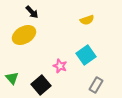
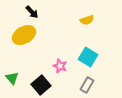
cyan square: moved 2 px right, 2 px down; rotated 24 degrees counterclockwise
gray rectangle: moved 9 px left
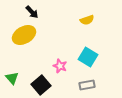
gray rectangle: rotated 49 degrees clockwise
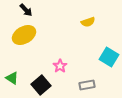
black arrow: moved 6 px left, 2 px up
yellow semicircle: moved 1 px right, 2 px down
cyan square: moved 21 px right
pink star: rotated 16 degrees clockwise
green triangle: rotated 16 degrees counterclockwise
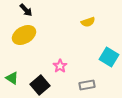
black square: moved 1 px left
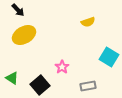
black arrow: moved 8 px left
pink star: moved 2 px right, 1 px down
gray rectangle: moved 1 px right, 1 px down
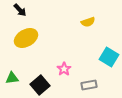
black arrow: moved 2 px right
yellow ellipse: moved 2 px right, 3 px down
pink star: moved 2 px right, 2 px down
green triangle: rotated 40 degrees counterclockwise
gray rectangle: moved 1 px right, 1 px up
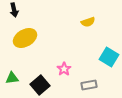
black arrow: moved 6 px left; rotated 32 degrees clockwise
yellow ellipse: moved 1 px left
